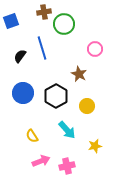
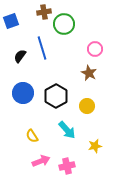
brown star: moved 10 px right, 1 px up
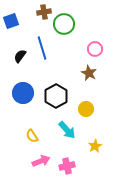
yellow circle: moved 1 px left, 3 px down
yellow star: rotated 16 degrees counterclockwise
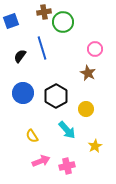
green circle: moved 1 px left, 2 px up
brown star: moved 1 px left
